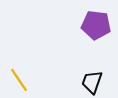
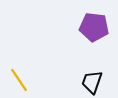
purple pentagon: moved 2 px left, 2 px down
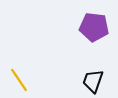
black trapezoid: moved 1 px right, 1 px up
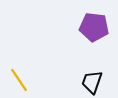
black trapezoid: moved 1 px left, 1 px down
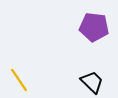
black trapezoid: rotated 115 degrees clockwise
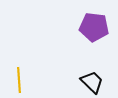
yellow line: rotated 30 degrees clockwise
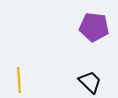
black trapezoid: moved 2 px left
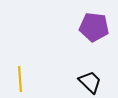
yellow line: moved 1 px right, 1 px up
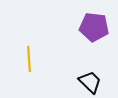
yellow line: moved 9 px right, 20 px up
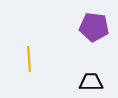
black trapezoid: moved 1 px right; rotated 45 degrees counterclockwise
